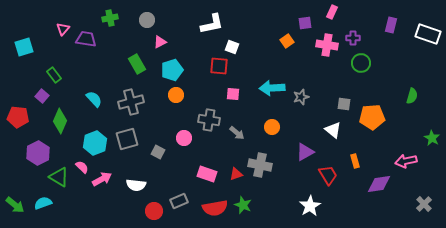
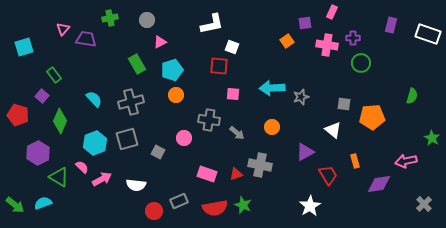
red pentagon at (18, 117): moved 2 px up; rotated 10 degrees clockwise
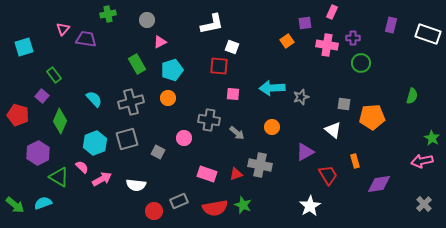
green cross at (110, 18): moved 2 px left, 4 px up
orange circle at (176, 95): moved 8 px left, 3 px down
pink arrow at (406, 161): moved 16 px right
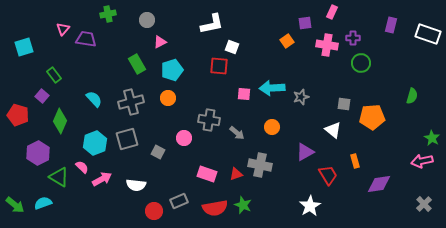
pink square at (233, 94): moved 11 px right
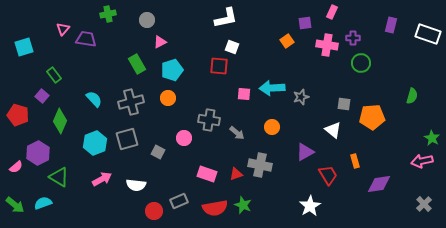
white L-shape at (212, 24): moved 14 px right, 6 px up
pink semicircle at (82, 167): moved 66 px left; rotated 96 degrees clockwise
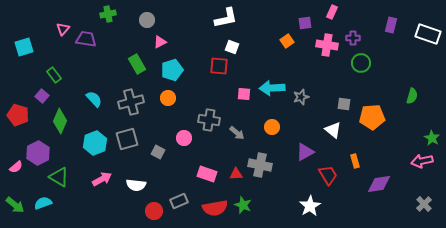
red triangle at (236, 174): rotated 16 degrees clockwise
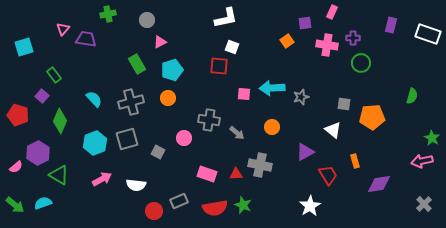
green triangle at (59, 177): moved 2 px up
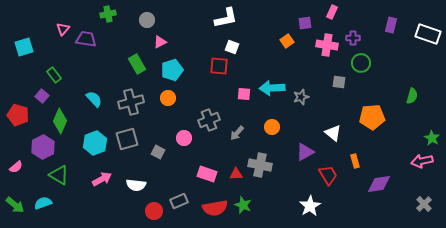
gray square at (344, 104): moved 5 px left, 22 px up
gray cross at (209, 120): rotated 30 degrees counterclockwise
white triangle at (333, 130): moved 3 px down
gray arrow at (237, 133): rotated 91 degrees clockwise
purple hexagon at (38, 153): moved 5 px right, 6 px up
